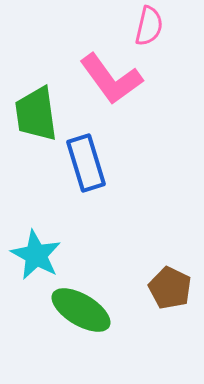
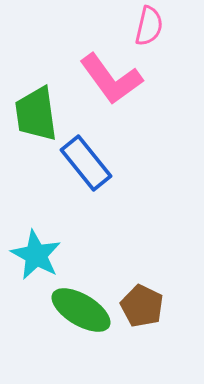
blue rectangle: rotated 22 degrees counterclockwise
brown pentagon: moved 28 px left, 18 px down
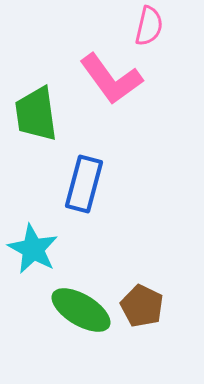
blue rectangle: moved 2 px left, 21 px down; rotated 54 degrees clockwise
cyan star: moved 3 px left, 6 px up
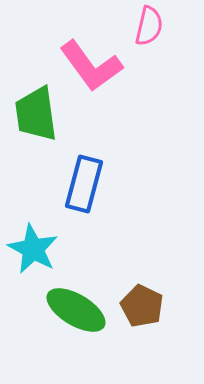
pink L-shape: moved 20 px left, 13 px up
green ellipse: moved 5 px left
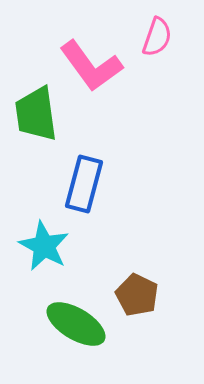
pink semicircle: moved 8 px right, 11 px down; rotated 6 degrees clockwise
cyan star: moved 11 px right, 3 px up
brown pentagon: moved 5 px left, 11 px up
green ellipse: moved 14 px down
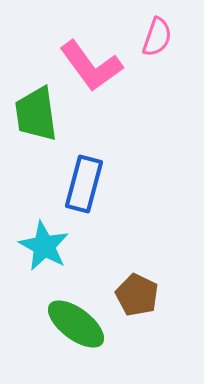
green ellipse: rotated 6 degrees clockwise
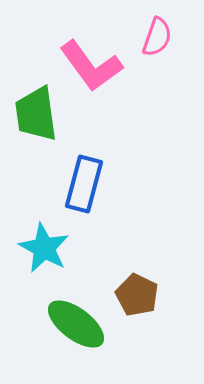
cyan star: moved 2 px down
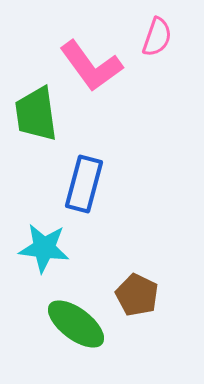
cyan star: rotated 21 degrees counterclockwise
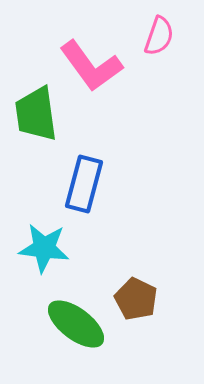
pink semicircle: moved 2 px right, 1 px up
brown pentagon: moved 1 px left, 4 px down
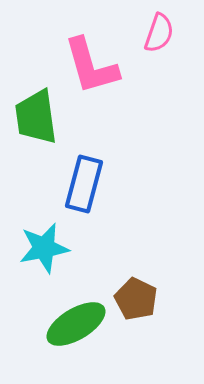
pink semicircle: moved 3 px up
pink L-shape: rotated 20 degrees clockwise
green trapezoid: moved 3 px down
cyan star: rotated 18 degrees counterclockwise
green ellipse: rotated 68 degrees counterclockwise
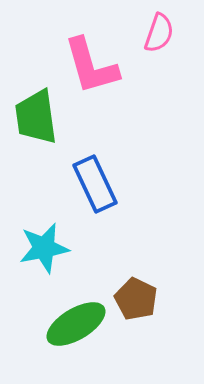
blue rectangle: moved 11 px right; rotated 40 degrees counterclockwise
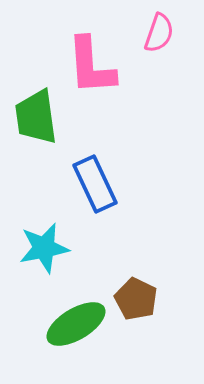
pink L-shape: rotated 12 degrees clockwise
